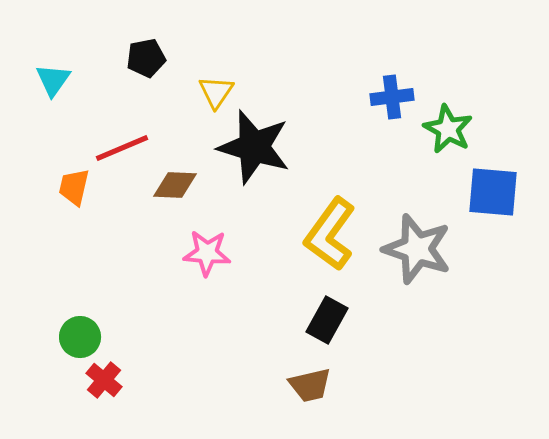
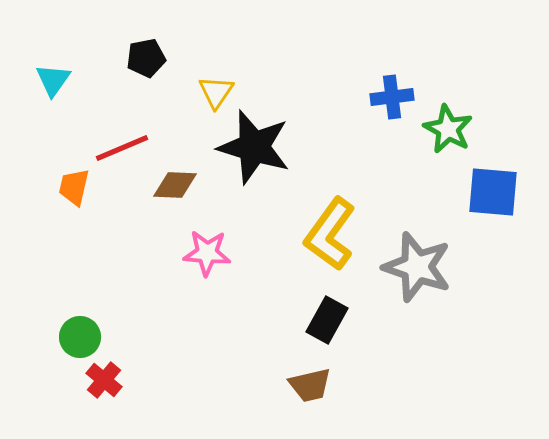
gray star: moved 18 px down
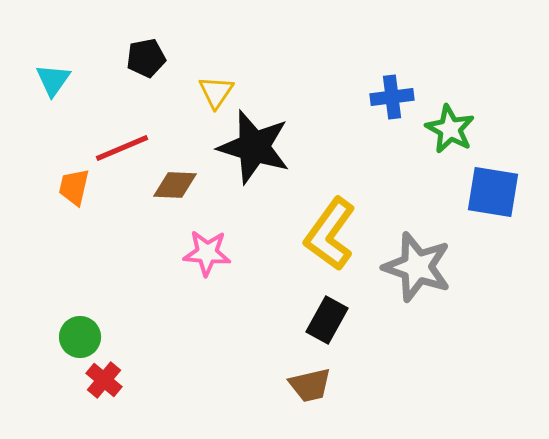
green star: moved 2 px right
blue square: rotated 4 degrees clockwise
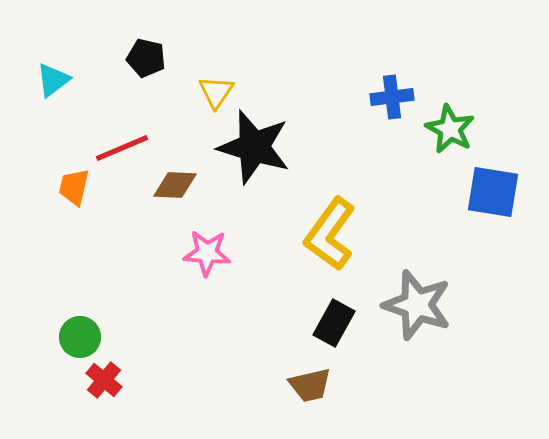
black pentagon: rotated 24 degrees clockwise
cyan triangle: rotated 18 degrees clockwise
gray star: moved 38 px down
black rectangle: moved 7 px right, 3 px down
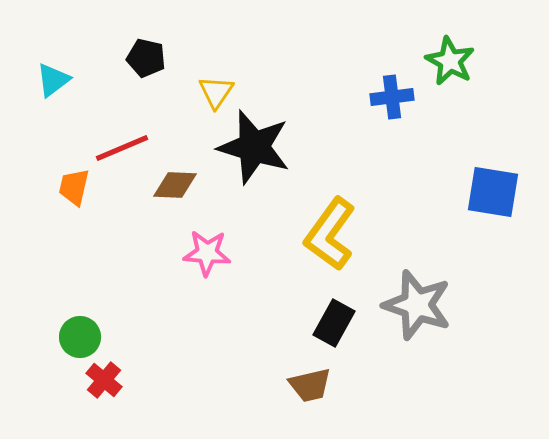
green star: moved 68 px up
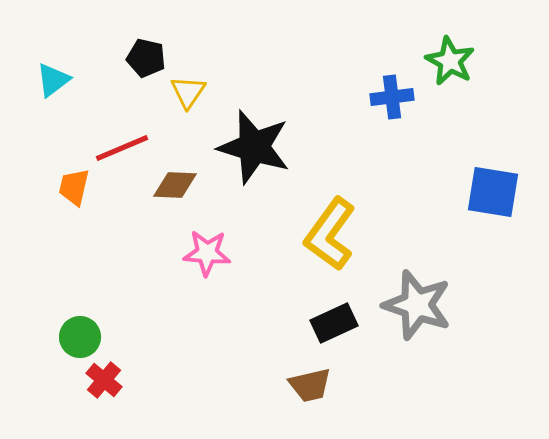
yellow triangle: moved 28 px left
black rectangle: rotated 36 degrees clockwise
